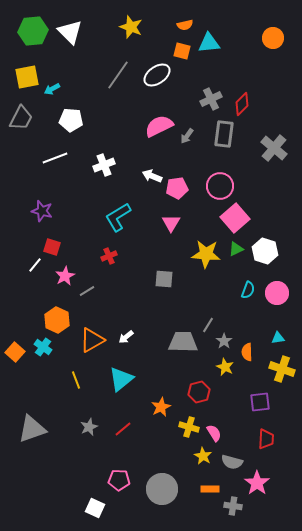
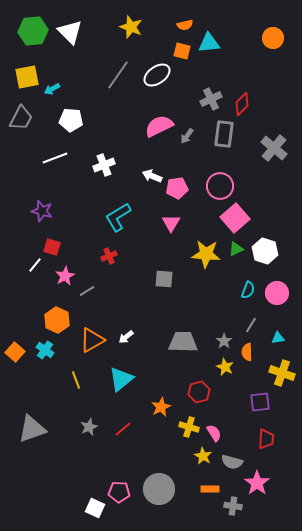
gray line at (208, 325): moved 43 px right
cyan cross at (43, 347): moved 2 px right, 3 px down
yellow cross at (282, 369): moved 4 px down
pink pentagon at (119, 480): moved 12 px down
gray circle at (162, 489): moved 3 px left
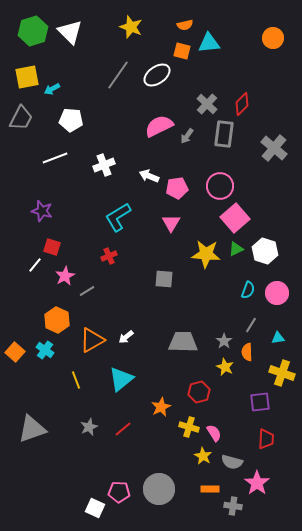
green hexagon at (33, 31): rotated 12 degrees counterclockwise
gray cross at (211, 99): moved 4 px left, 5 px down; rotated 20 degrees counterclockwise
white arrow at (152, 176): moved 3 px left
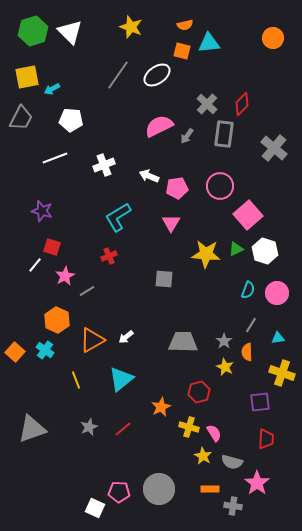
pink square at (235, 218): moved 13 px right, 3 px up
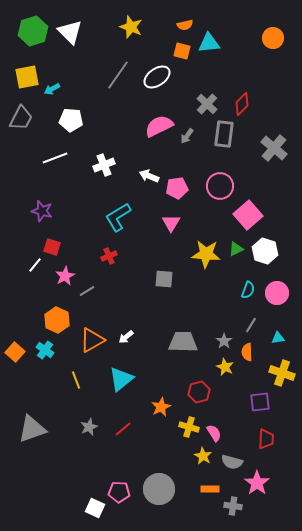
white ellipse at (157, 75): moved 2 px down
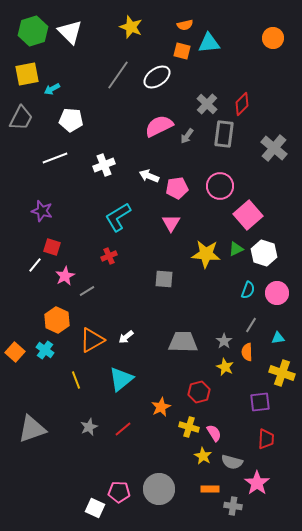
yellow square at (27, 77): moved 3 px up
white hexagon at (265, 251): moved 1 px left, 2 px down
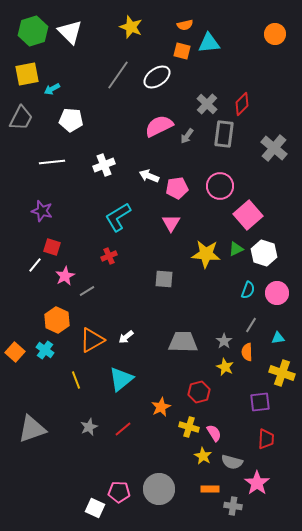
orange circle at (273, 38): moved 2 px right, 4 px up
white line at (55, 158): moved 3 px left, 4 px down; rotated 15 degrees clockwise
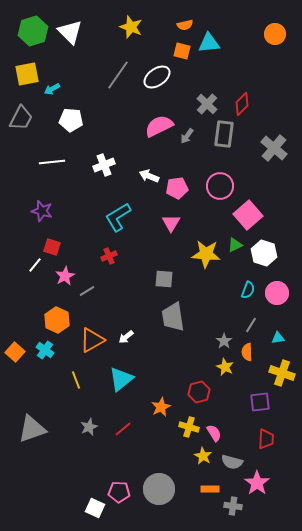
green triangle at (236, 249): moved 1 px left, 4 px up
gray trapezoid at (183, 342): moved 10 px left, 25 px up; rotated 100 degrees counterclockwise
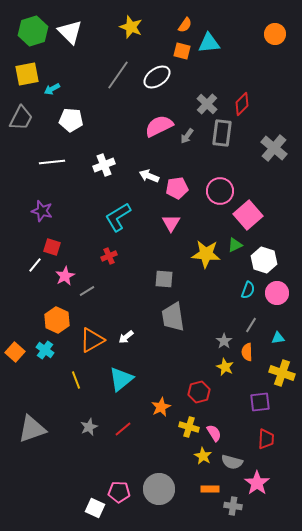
orange semicircle at (185, 25): rotated 42 degrees counterclockwise
gray rectangle at (224, 134): moved 2 px left, 1 px up
pink circle at (220, 186): moved 5 px down
white hexagon at (264, 253): moved 7 px down
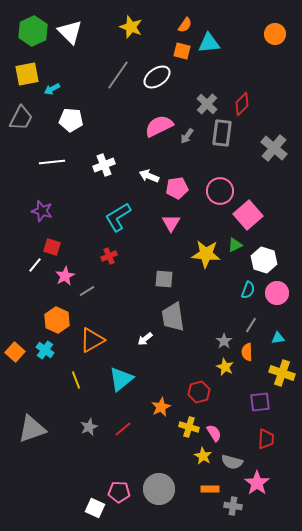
green hexagon at (33, 31): rotated 8 degrees counterclockwise
white arrow at (126, 337): moved 19 px right, 2 px down
